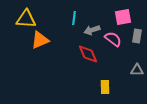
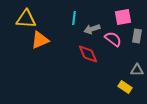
gray arrow: moved 1 px up
yellow rectangle: moved 20 px right; rotated 56 degrees counterclockwise
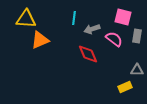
pink square: rotated 24 degrees clockwise
pink semicircle: moved 1 px right
yellow rectangle: rotated 56 degrees counterclockwise
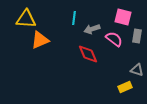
gray triangle: rotated 16 degrees clockwise
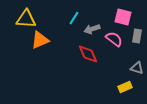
cyan line: rotated 24 degrees clockwise
gray triangle: moved 2 px up
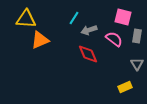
gray arrow: moved 3 px left, 1 px down
gray triangle: moved 4 px up; rotated 40 degrees clockwise
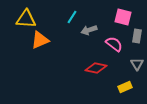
cyan line: moved 2 px left, 1 px up
pink semicircle: moved 5 px down
red diamond: moved 8 px right, 14 px down; rotated 55 degrees counterclockwise
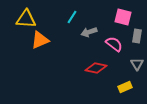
gray arrow: moved 2 px down
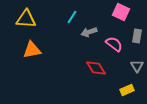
pink square: moved 2 px left, 5 px up; rotated 12 degrees clockwise
orange triangle: moved 8 px left, 10 px down; rotated 12 degrees clockwise
gray triangle: moved 2 px down
red diamond: rotated 45 degrees clockwise
yellow rectangle: moved 2 px right, 3 px down
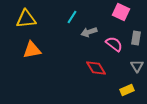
yellow triangle: rotated 10 degrees counterclockwise
gray rectangle: moved 1 px left, 2 px down
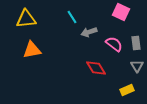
cyan line: rotated 64 degrees counterclockwise
gray rectangle: moved 5 px down; rotated 16 degrees counterclockwise
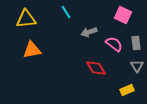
pink square: moved 2 px right, 3 px down
cyan line: moved 6 px left, 5 px up
